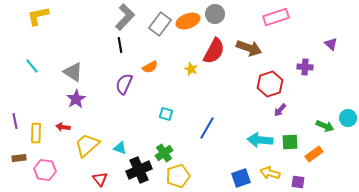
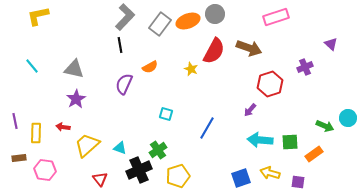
purple cross: rotated 28 degrees counterclockwise
gray triangle: moved 1 px right, 3 px up; rotated 20 degrees counterclockwise
purple arrow: moved 30 px left
green cross: moved 6 px left, 3 px up
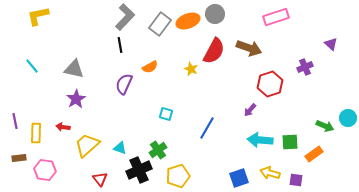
blue square: moved 2 px left
purple square: moved 2 px left, 2 px up
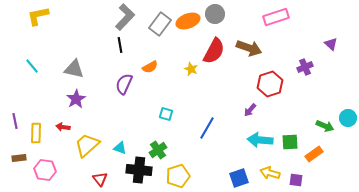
black cross: rotated 30 degrees clockwise
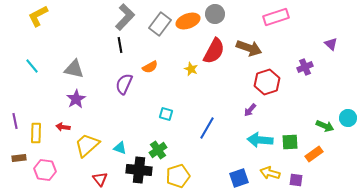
yellow L-shape: rotated 15 degrees counterclockwise
red hexagon: moved 3 px left, 2 px up
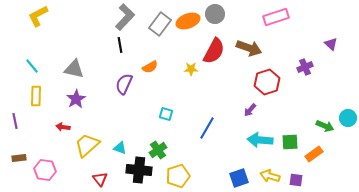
yellow star: rotated 24 degrees counterclockwise
yellow rectangle: moved 37 px up
yellow arrow: moved 3 px down
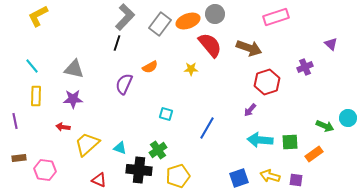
black line: moved 3 px left, 2 px up; rotated 28 degrees clockwise
red semicircle: moved 4 px left, 6 px up; rotated 68 degrees counterclockwise
purple star: moved 3 px left; rotated 30 degrees clockwise
yellow trapezoid: moved 1 px up
red triangle: moved 1 px left, 1 px down; rotated 28 degrees counterclockwise
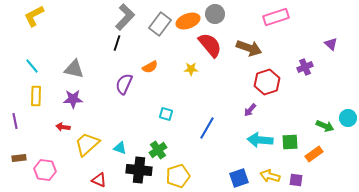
yellow L-shape: moved 4 px left
